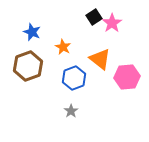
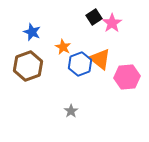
blue hexagon: moved 6 px right, 14 px up
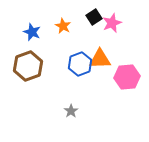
pink star: rotated 12 degrees clockwise
orange star: moved 21 px up
orange triangle: rotated 40 degrees counterclockwise
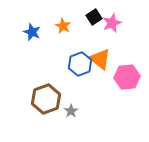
orange triangle: rotated 40 degrees clockwise
brown hexagon: moved 18 px right, 33 px down
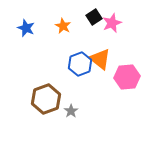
blue star: moved 6 px left, 4 px up
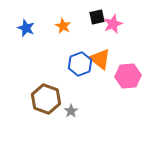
black square: moved 3 px right; rotated 21 degrees clockwise
pink star: moved 1 px right, 1 px down
pink hexagon: moved 1 px right, 1 px up
brown hexagon: rotated 20 degrees counterclockwise
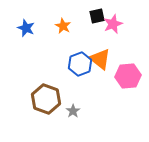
black square: moved 1 px up
gray star: moved 2 px right
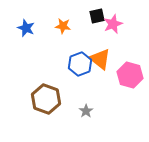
orange star: rotated 21 degrees counterclockwise
pink hexagon: moved 2 px right, 1 px up; rotated 20 degrees clockwise
gray star: moved 13 px right
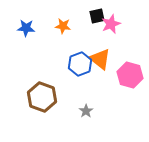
pink star: moved 2 px left
blue star: rotated 18 degrees counterclockwise
brown hexagon: moved 4 px left, 2 px up
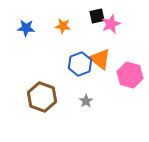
gray star: moved 10 px up
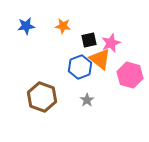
black square: moved 8 px left, 24 px down
pink star: moved 19 px down
blue star: moved 2 px up; rotated 12 degrees counterclockwise
blue hexagon: moved 3 px down
gray star: moved 1 px right, 1 px up
